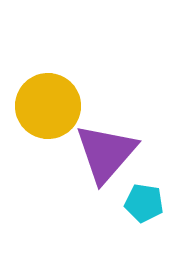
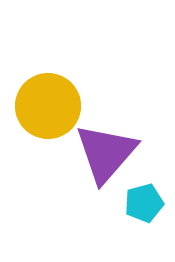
cyan pentagon: rotated 24 degrees counterclockwise
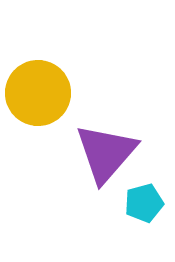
yellow circle: moved 10 px left, 13 px up
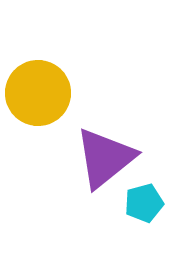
purple triangle: moved 1 px left, 5 px down; rotated 10 degrees clockwise
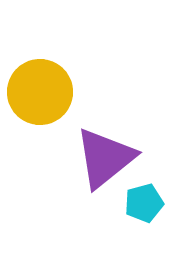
yellow circle: moved 2 px right, 1 px up
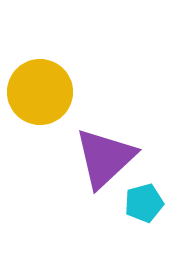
purple triangle: rotated 4 degrees counterclockwise
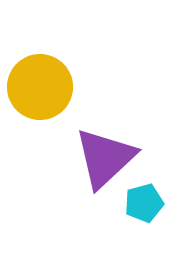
yellow circle: moved 5 px up
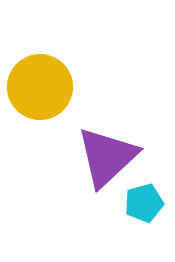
purple triangle: moved 2 px right, 1 px up
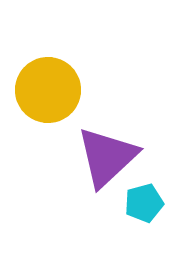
yellow circle: moved 8 px right, 3 px down
